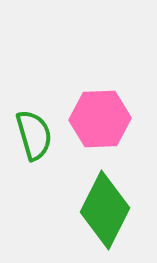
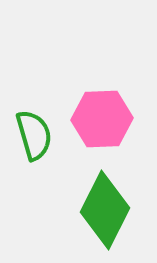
pink hexagon: moved 2 px right
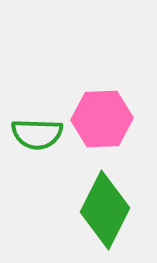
green semicircle: moved 3 px right, 1 px up; rotated 108 degrees clockwise
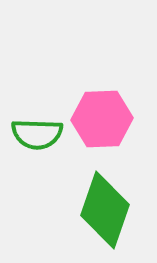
green diamond: rotated 8 degrees counterclockwise
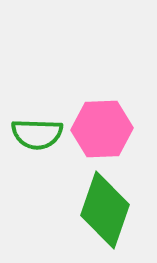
pink hexagon: moved 10 px down
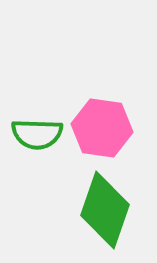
pink hexagon: moved 1 px up; rotated 10 degrees clockwise
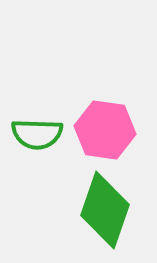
pink hexagon: moved 3 px right, 2 px down
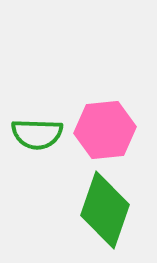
pink hexagon: rotated 14 degrees counterclockwise
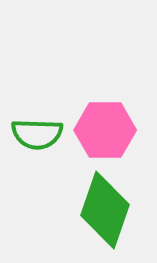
pink hexagon: rotated 6 degrees clockwise
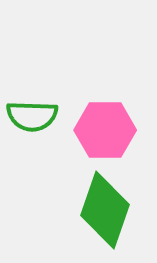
green semicircle: moved 5 px left, 18 px up
